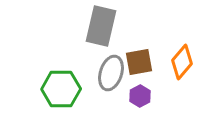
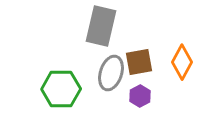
orange diamond: rotated 12 degrees counterclockwise
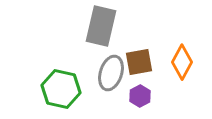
green hexagon: rotated 12 degrees clockwise
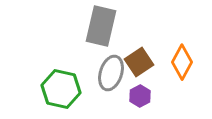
brown square: rotated 24 degrees counterclockwise
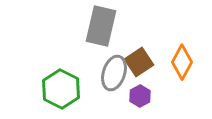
gray ellipse: moved 3 px right
green hexagon: rotated 15 degrees clockwise
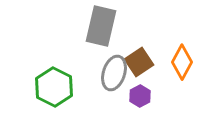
green hexagon: moved 7 px left, 2 px up
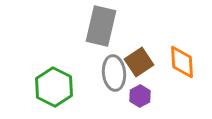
orange diamond: rotated 32 degrees counterclockwise
gray ellipse: rotated 24 degrees counterclockwise
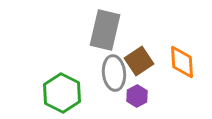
gray rectangle: moved 4 px right, 4 px down
brown square: moved 1 px up
green hexagon: moved 8 px right, 6 px down
purple hexagon: moved 3 px left
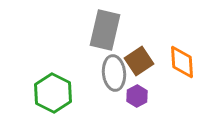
green hexagon: moved 9 px left
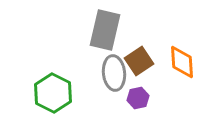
purple hexagon: moved 1 px right, 2 px down; rotated 15 degrees clockwise
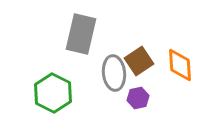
gray rectangle: moved 24 px left, 4 px down
orange diamond: moved 2 px left, 3 px down
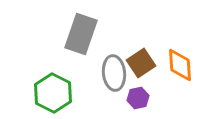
gray rectangle: rotated 6 degrees clockwise
brown square: moved 2 px right, 2 px down
